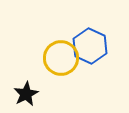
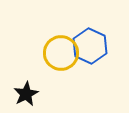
yellow circle: moved 5 px up
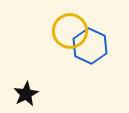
yellow circle: moved 9 px right, 22 px up
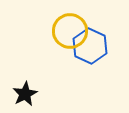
black star: moved 1 px left
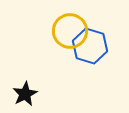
blue hexagon: rotated 8 degrees counterclockwise
